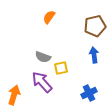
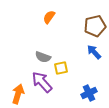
blue arrow: moved 3 px up; rotated 35 degrees counterclockwise
orange arrow: moved 4 px right, 1 px up
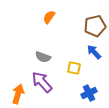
yellow square: moved 13 px right; rotated 24 degrees clockwise
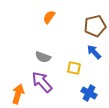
blue cross: rotated 35 degrees counterclockwise
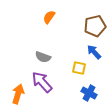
yellow square: moved 5 px right
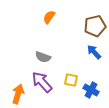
yellow square: moved 8 px left, 12 px down
blue cross: moved 2 px right, 3 px up
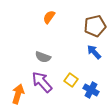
yellow square: rotated 24 degrees clockwise
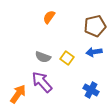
blue arrow: rotated 56 degrees counterclockwise
yellow square: moved 4 px left, 22 px up
orange arrow: rotated 18 degrees clockwise
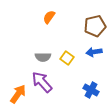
gray semicircle: rotated 21 degrees counterclockwise
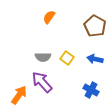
brown pentagon: rotated 30 degrees counterclockwise
blue arrow: moved 1 px right, 7 px down; rotated 21 degrees clockwise
orange arrow: moved 1 px right, 1 px down
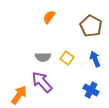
brown pentagon: moved 4 px left
blue arrow: rotated 56 degrees clockwise
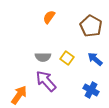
blue arrow: rotated 28 degrees counterclockwise
purple arrow: moved 4 px right, 1 px up
